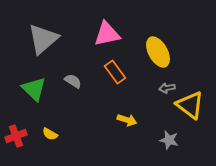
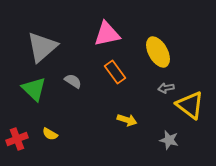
gray triangle: moved 1 px left, 8 px down
gray arrow: moved 1 px left
red cross: moved 1 px right, 3 px down
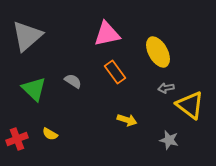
gray triangle: moved 15 px left, 11 px up
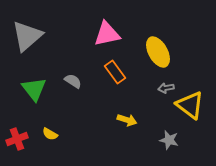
green triangle: rotated 8 degrees clockwise
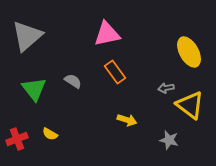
yellow ellipse: moved 31 px right
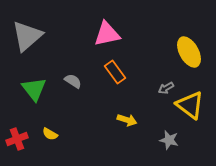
gray arrow: rotated 21 degrees counterclockwise
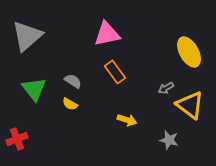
yellow semicircle: moved 20 px right, 30 px up
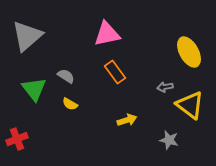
gray semicircle: moved 7 px left, 5 px up
gray arrow: moved 1 px left, 1 px up; rotated 21 degrees clockwise
yellow arrow: rotated 36 degrees counterclockwise
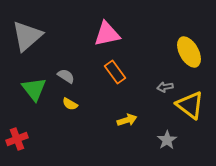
gray star: moved 2 px left; rotated 24 degrees clockwise
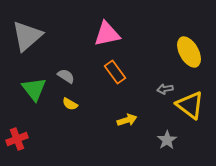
gray arrow: moved 2 px down
